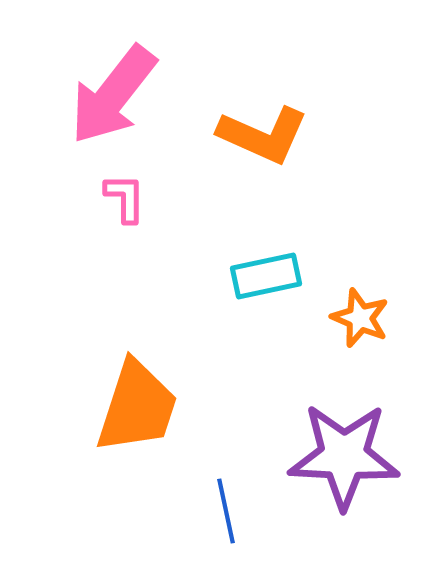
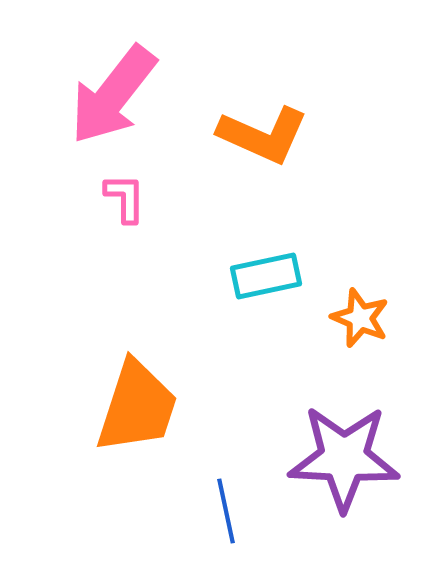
purple star: moved 2 px down
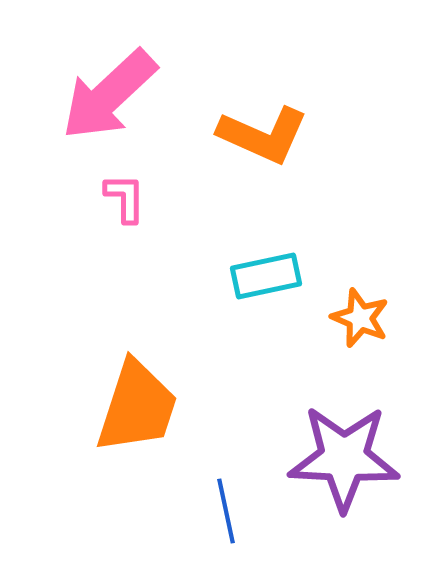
pink arrow: moved 4 px left; rotated 9 degrees clockwise
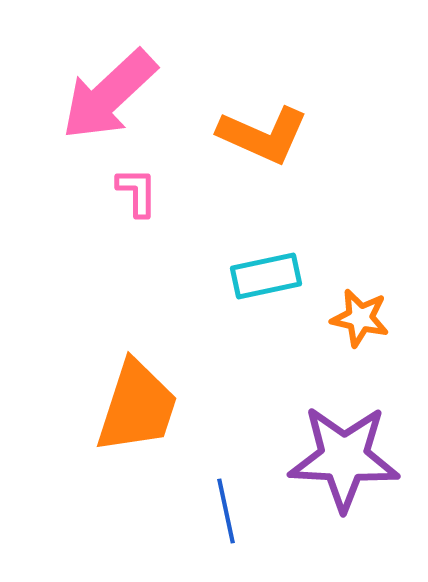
pink L-shape: moved 12 px right, 6 px up
orange star: rotated 10 degrees counterclockwise
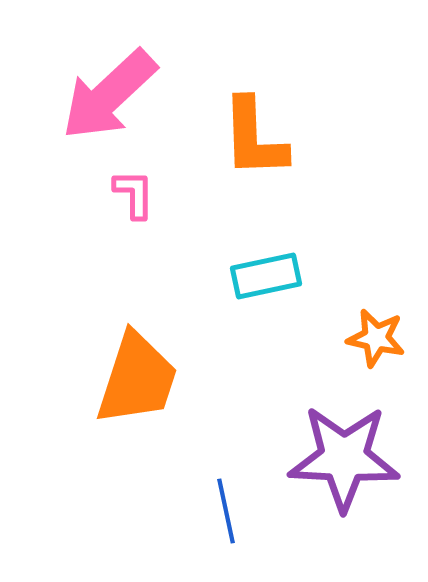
orange L-shape: moved 9 px left, 3 px down; rotated 64 degrees clockwise
pink L-shape: moved 3 px left, 2 px down
orange star: moved 16 px right, 20 px down
orange trapezoid: moved 28 px up
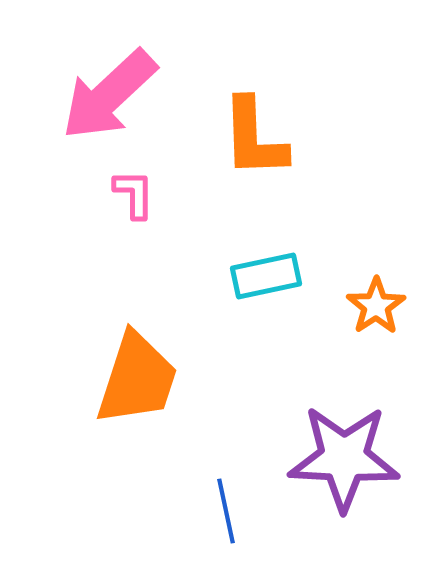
orange star: moved 32 px up; rotated 26 degrees clockwise
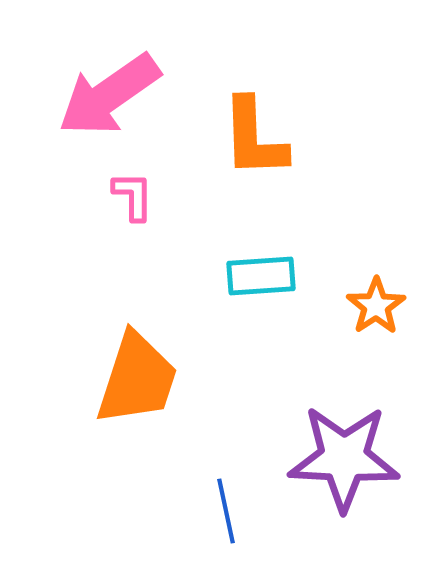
pink arrow: rotated 8 degrees clockwise
pink L-shape: moved 1 px left, 2 px down
cyan rectangle: moved 5 px left; rotated 8 degrees clockwise
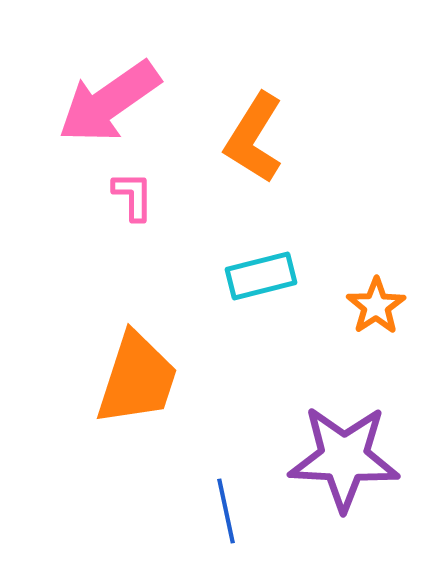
pink arrow: moved 7 px down
orange L-shape: rotated 34 degrees clockwise
cyan rectangle: rotated 10 degrees counterclockwise
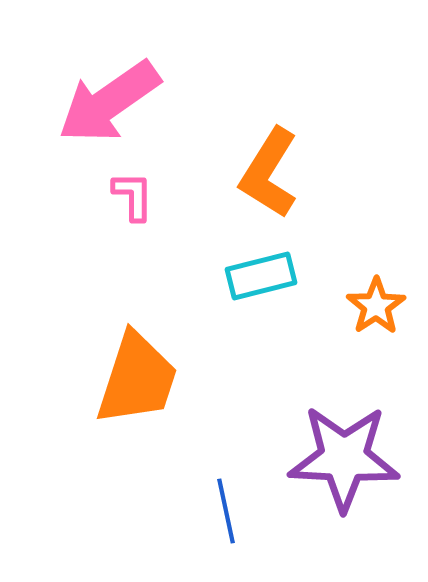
orange L-shape: moved 15 px right, 35 px down
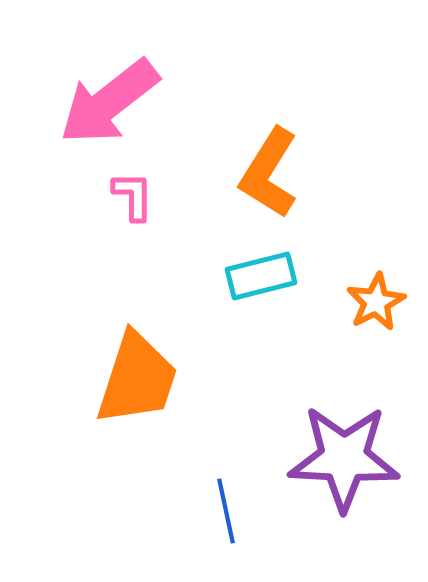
pink arrow: rotated 3 degrees counterclockwise
orange star: moved 4 px up; rotated 6 degrees clockwise
